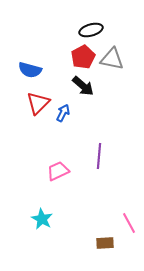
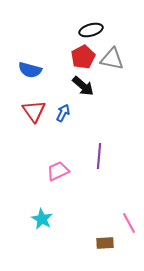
red triangle: moved 4 px left, 8 px down; rotated 20 degrees counterclockwise
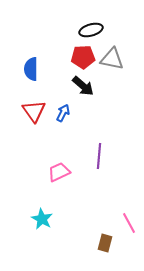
red pentagon: rotated 25 degrees clockwise
blue semicircle: moved 1 px right, 1 px up; rotated 75 degrees clockwise
pink trapezoid: moved 1 px right, 1 px down
brown rectangle: rotated 72 degrees counterclockwise
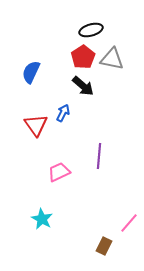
red pentagon: rotated 30 degrees counterclockwise
blue semicircle: moved 3 px down; rotated 25 degrees clockwise
red triangle: moved 2 px right, 14 px down
pink line: rotated 70 degrees clockwise
brown rectangle: moved 1 px left, 3 px down; rotated 12 degrees clockwise
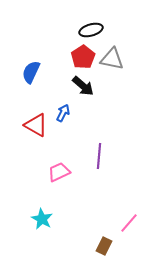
red triangle: rotated 25 degrees counterclockwise
